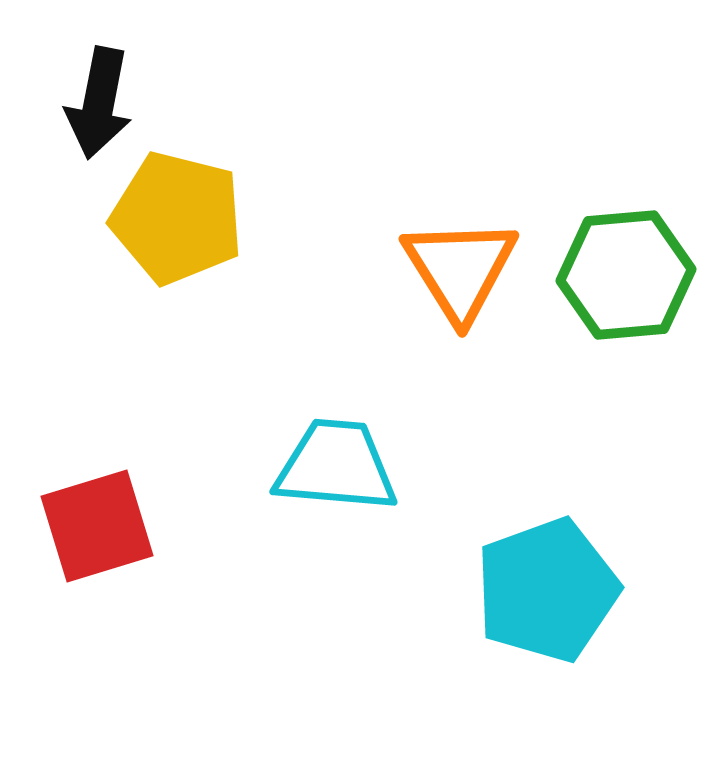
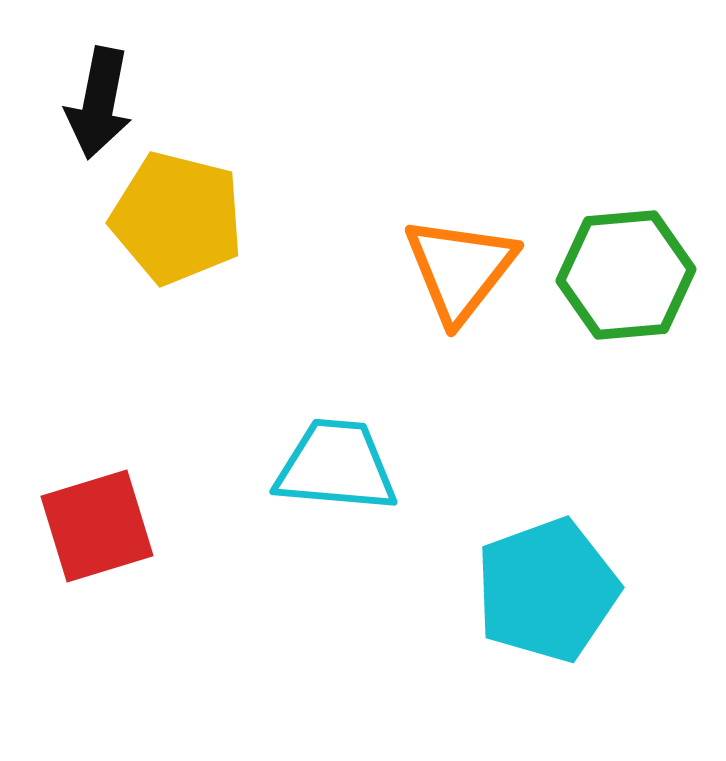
orange triangle: rotated 10 degrees clockwise
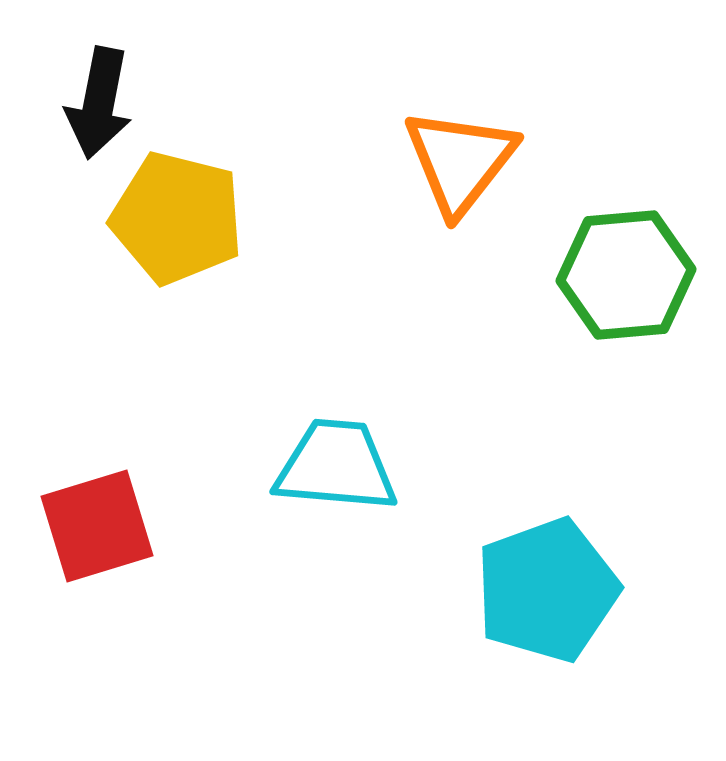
orange triangle: moved 108 px up
